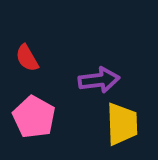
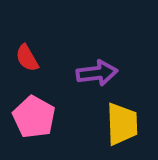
purple arrow: moved 2 px left, 7 px up
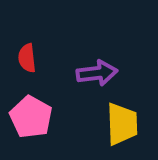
red semicircle: rotated 24 degrees clockwise
pink pentagon: moved 3 px left
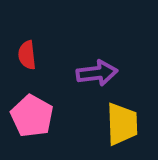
red semicircle: moved 3 px up
pink pentagon: moved 1 px right, 1 px up
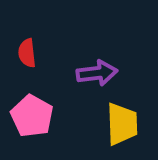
red semicircle: moved 2 px up
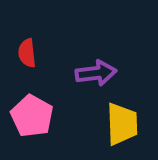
purple arrow: moved 1 px left
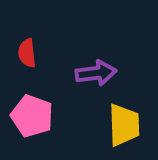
pink pentagon: rotated 9 degrees counterclockwise
yellow trapezoid: moved 2 px right, 1 px down
